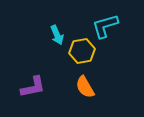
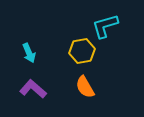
cyan arrow: moved 28 px left, 18 px down
purple L-shape: moved 2 px down; rotated 128 degrees counterclockwise
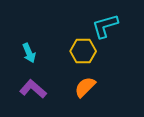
yellow hexagon: moved 1 px right; rotated 10 degrees clockwise
orange semicircle: rotated 75 degrees clockwise
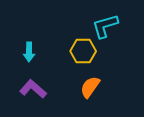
cyan arrow: moved 1 px up; rotated 24 degrees clockwise
orange semicircle: moved 5 px right; rotated 10 degrees counterclockwise
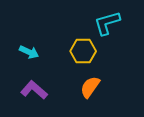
cyan L-shape: moved 2 px right, 3 px up
cyan arrow: rotated 66 degrees counterclockwise
purple L-shape: moved 1 px right, 1 px down
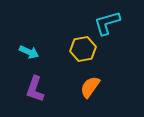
yellow hexagon: moved 2 px up; rotated 10 degrees counterclockwise
purple L-shape: moved 1 px right, 1 px up; rotated 112 degrees counterclockwise
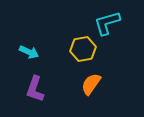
orange semicircle: moved 1 px right, 3 px up
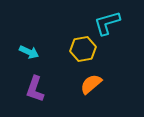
orange semicircle: rotated 15 degrees clockwise
